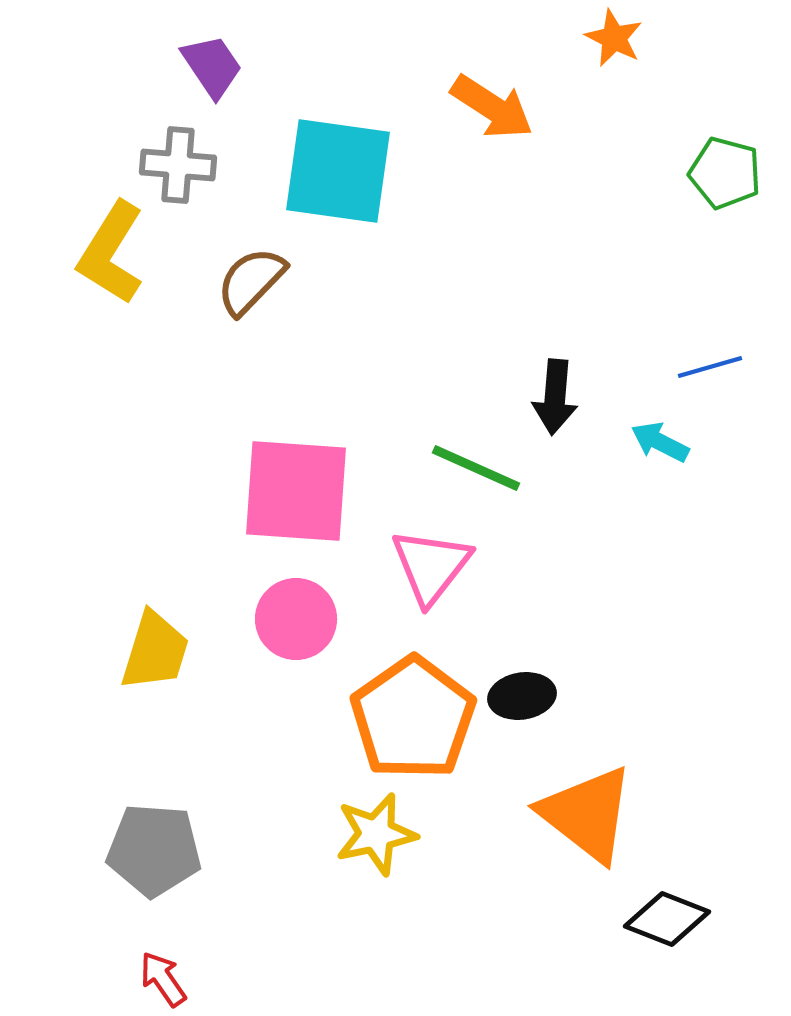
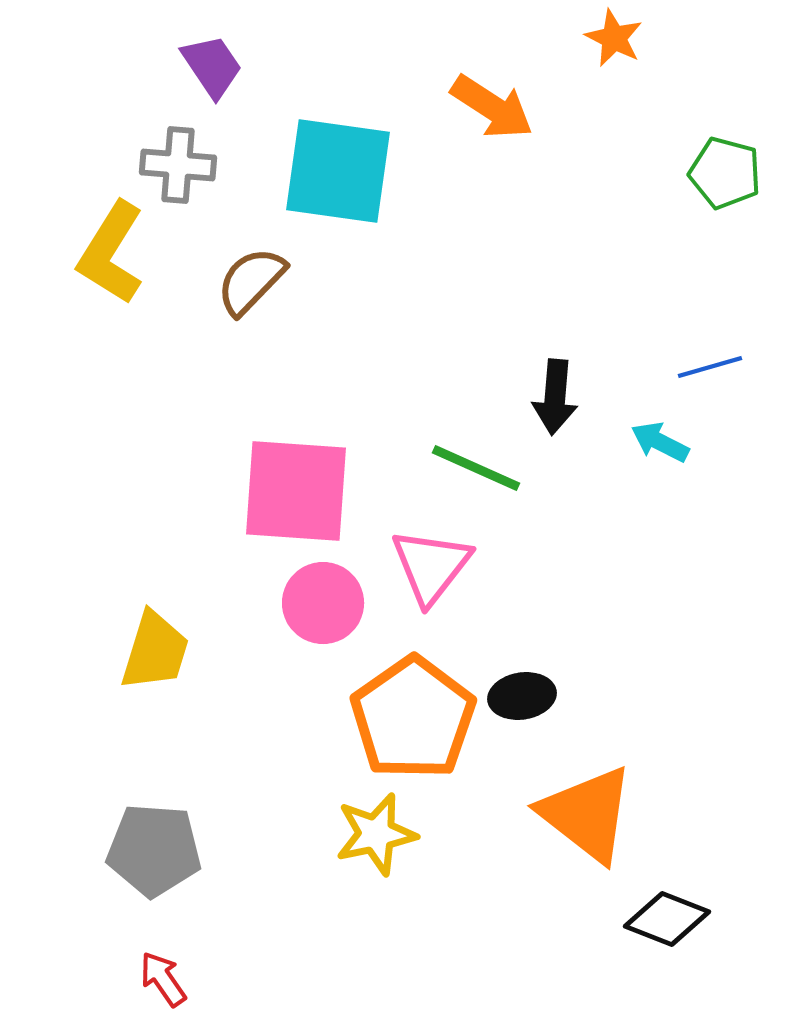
pink circle: moved 27 px right, 16 px up
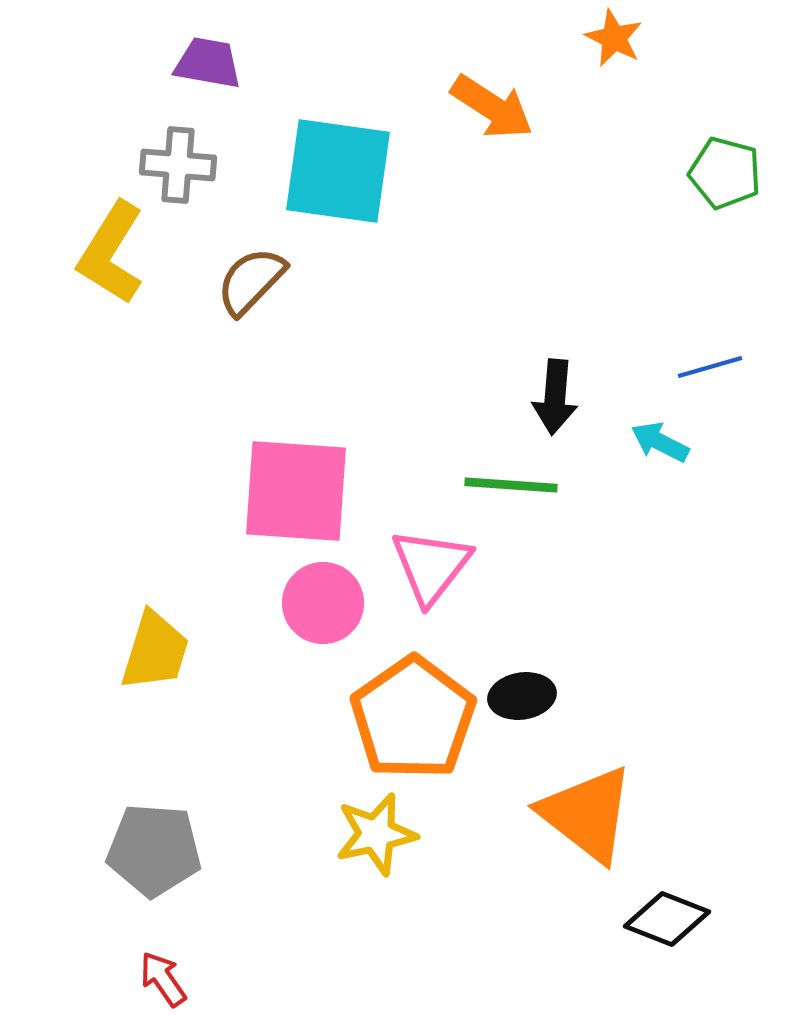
purple trapezoid: moved 4 px left, 3 px up; rotated 46 degrees counterclockwise
green line: moved 35 px right, 17 px down; rotated 20 degrees counterclockwise
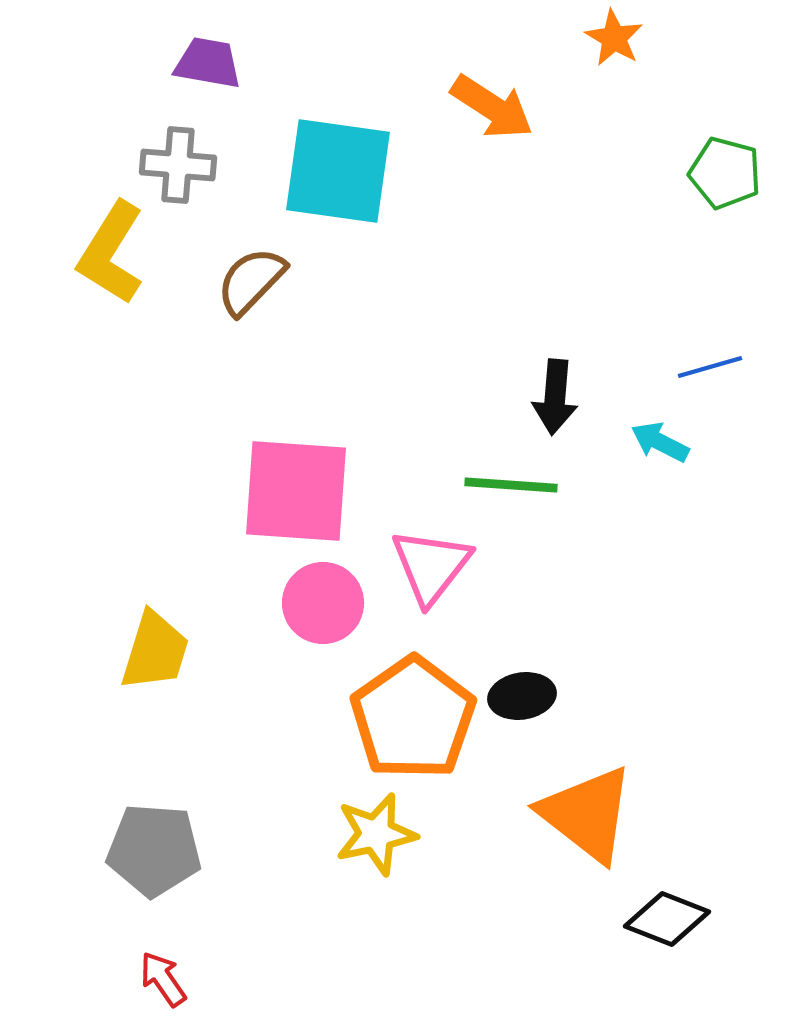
orange star: rotated 4 degrees clockwise
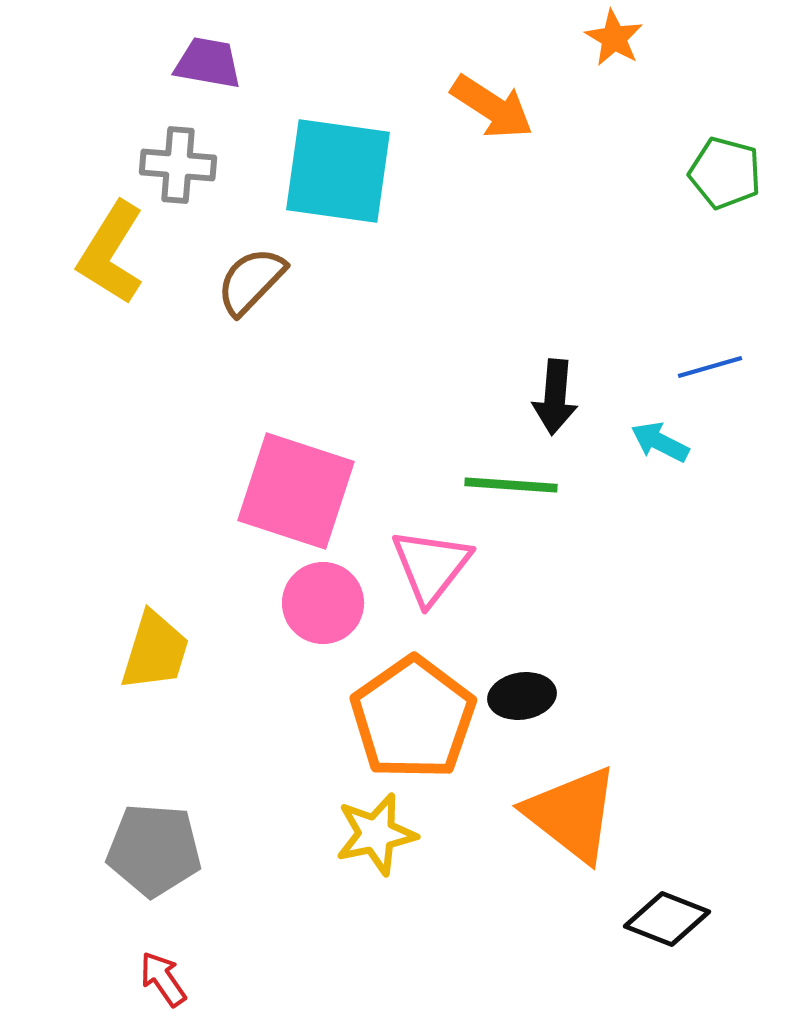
pink square: rotated 14 degrees clockwise
orange triangle: moved 15 px left
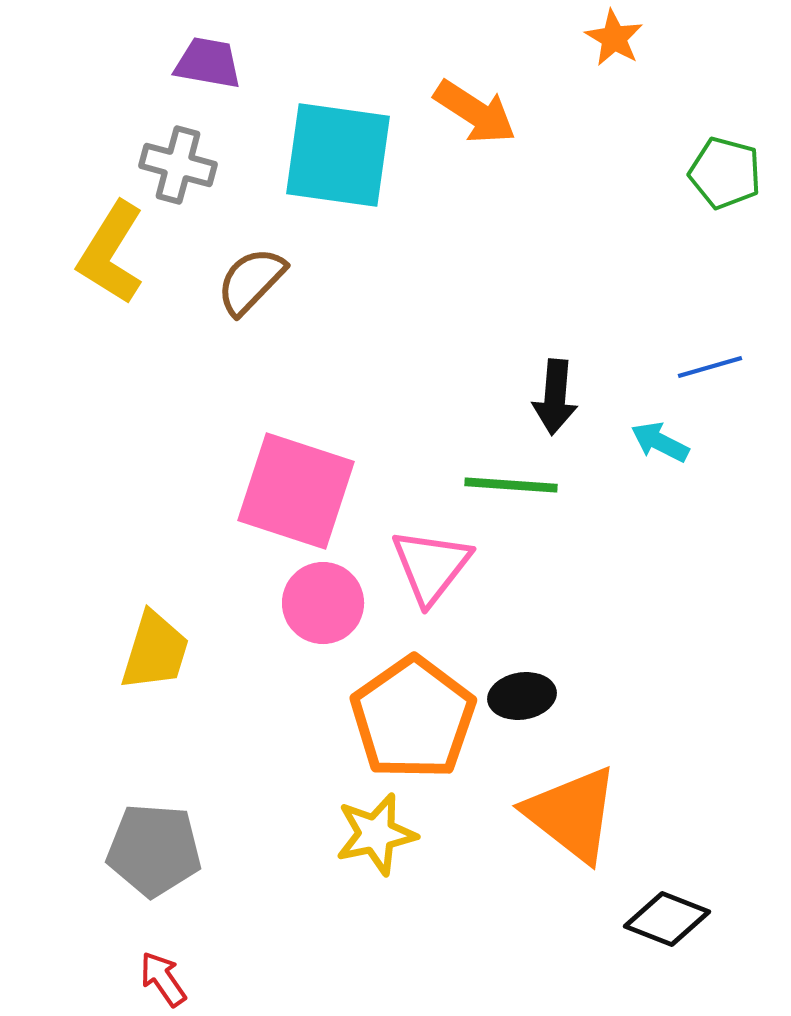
orange arrow: moved 17 px left, 5 px down
gray cross: rotated 10 degrees clockwise
cyan square: moved 16 px up
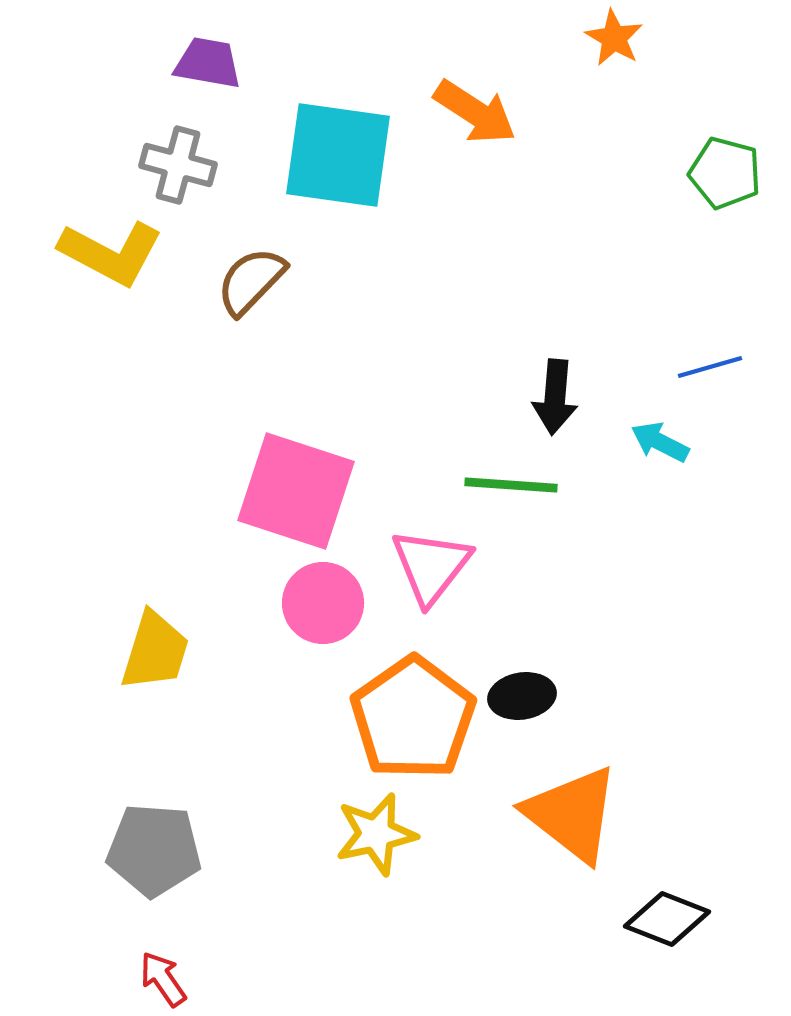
yellow L-shape: rotated 94 degrees counterclockwise
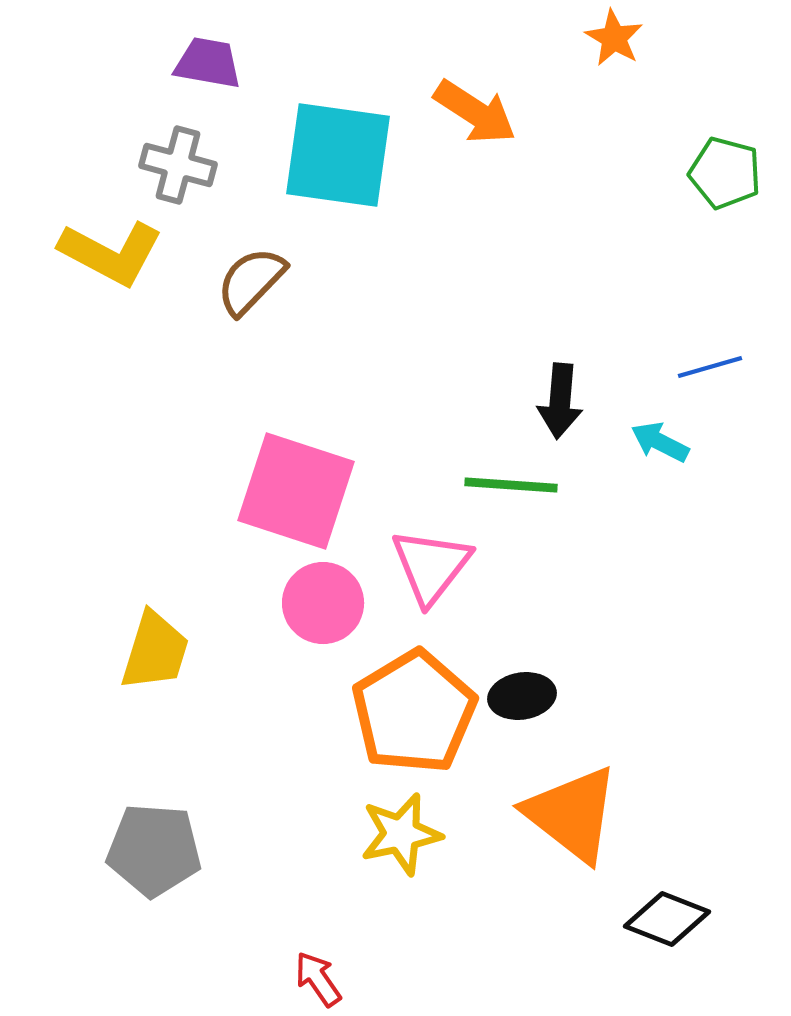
black arrow: moved 5 px right, 4 px down
orange pentagon: moved 1 px right, 6 px up; rotated 4 degrees clockwise
yellow star: moved 25 px right
red arrow: moved 155 px right
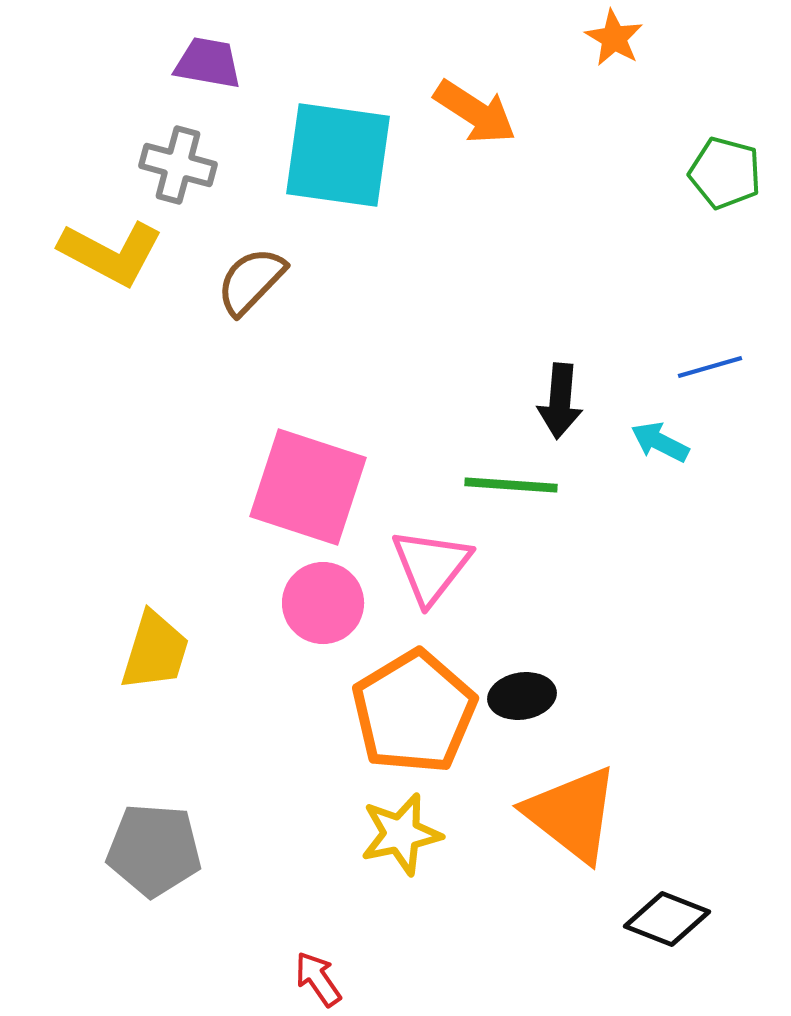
pink square: moved 12 px right, 4 px up
